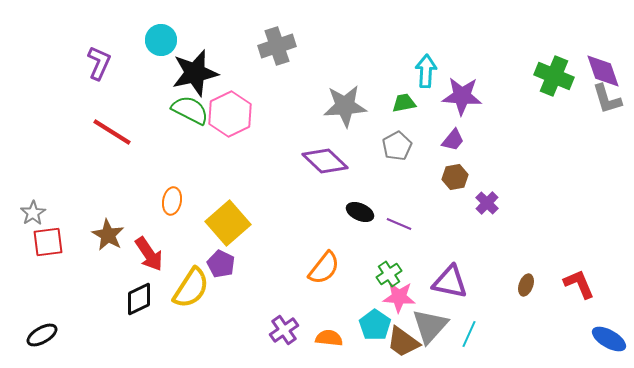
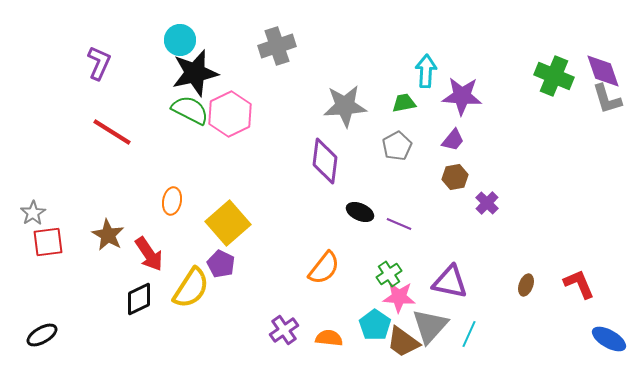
cyan circle at (161, 40): moved 19 px right
purple diamond at (325, 161): rotated 54 degrees clockwise
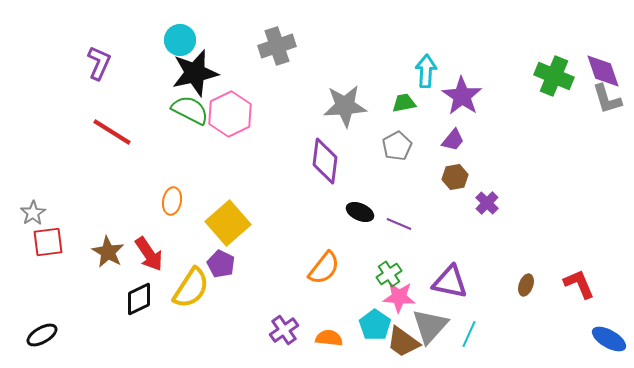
purple star at (462, 96): rotated 30 degrees clockwise
brown star at (108, 235): moved 17 px down
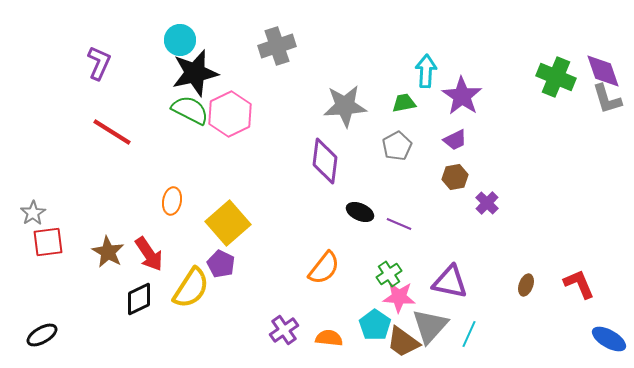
green cross at (554, 76): moved 2 px right, 1 px down
purple trapezoid at (453, 140): moved 2 px right; rotated 25 degrees clockwise
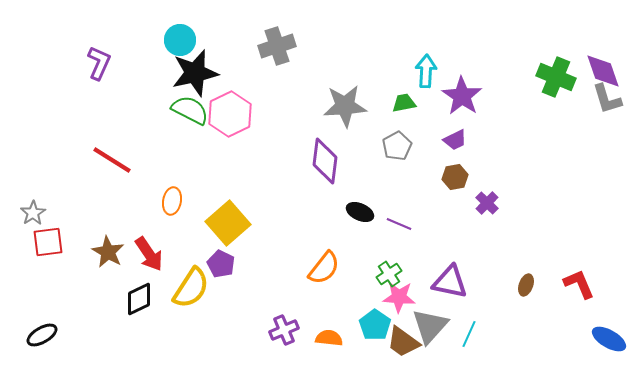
red line at (112, 132): moved 28 px down
purple cross at (284, 330): rotated 12 degrees clockwise
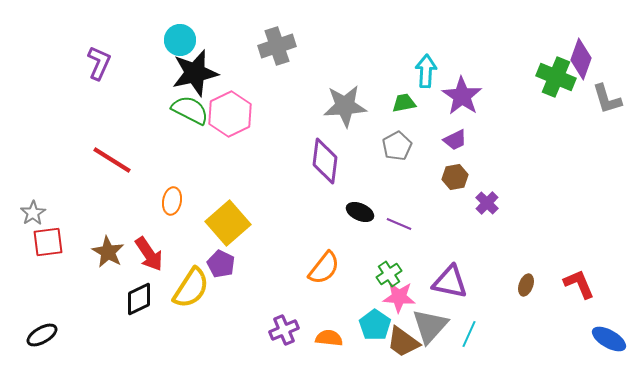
purple diamond at (603, 71): moved 22 px left, 12 px up; rotated 39 degrees clockwise
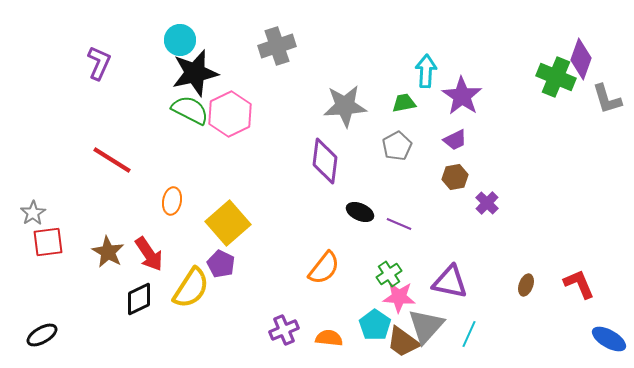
gray triangle at (430, 326): moved 4 px left
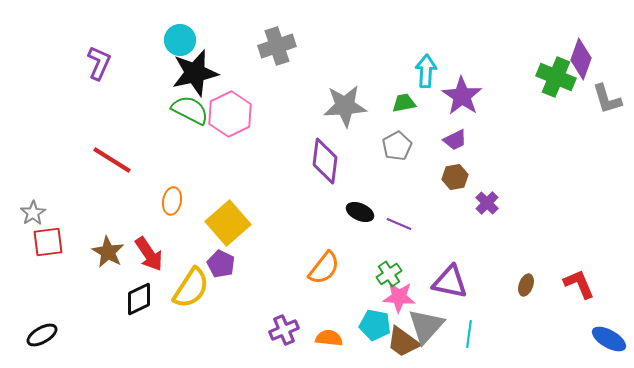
cyan pentagon at (375, 325): rotated 24 degrees counterclockwise
cyan line at (469, 334): rotated 16 degrees counterclockwise
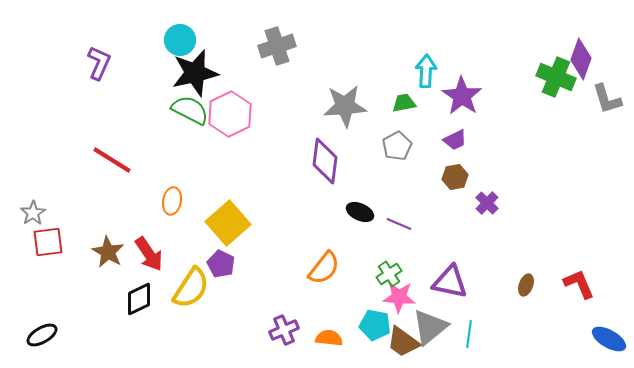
gray triangle at (426, 326): moved 4 px right, 1 px down; rotated 9 degrees clockwise
